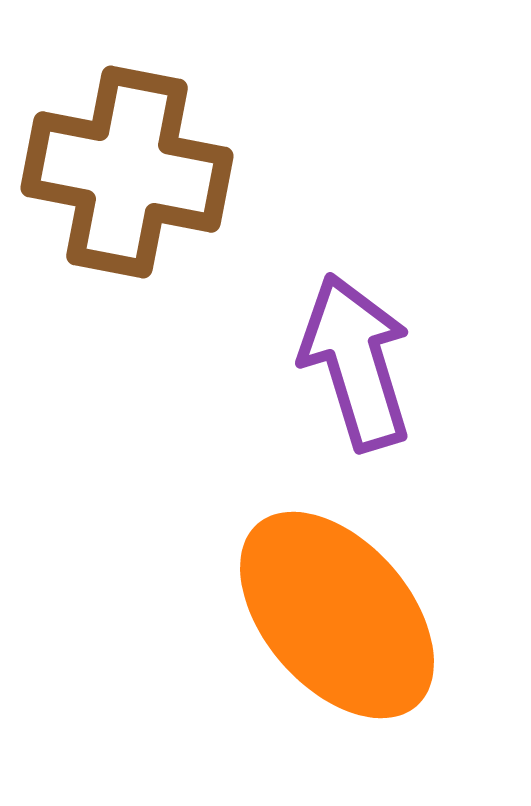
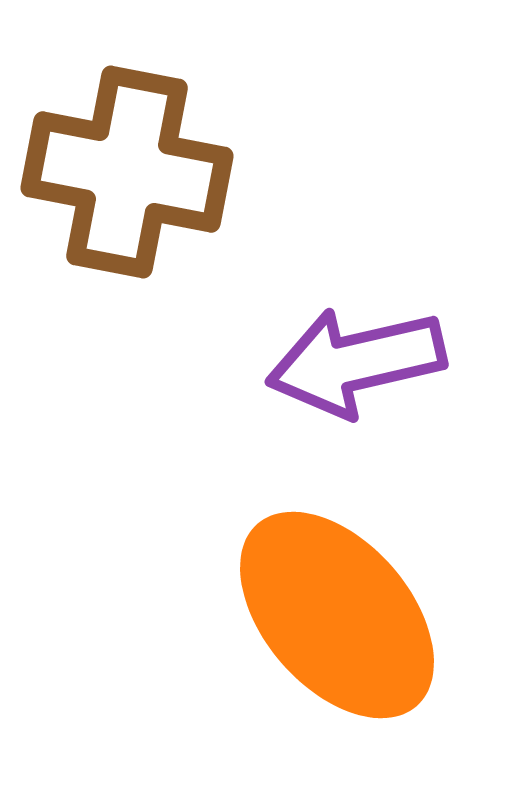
purple arrow: rotated 86 degrees counterclockwise
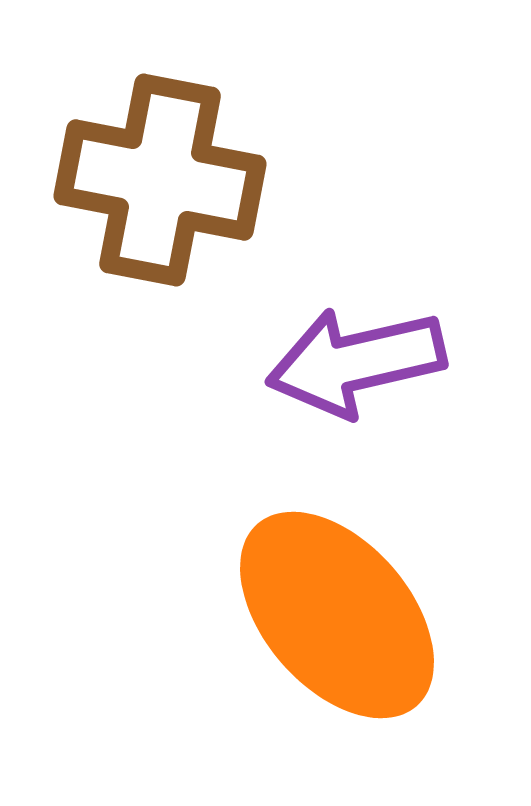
brown cross: moved 33 px right, 8 px down
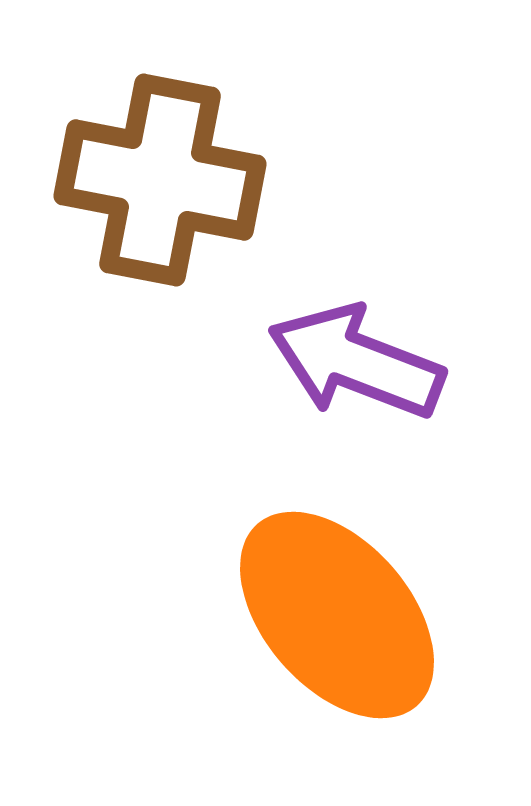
purple arrow: rotated 34 degrees clockwise
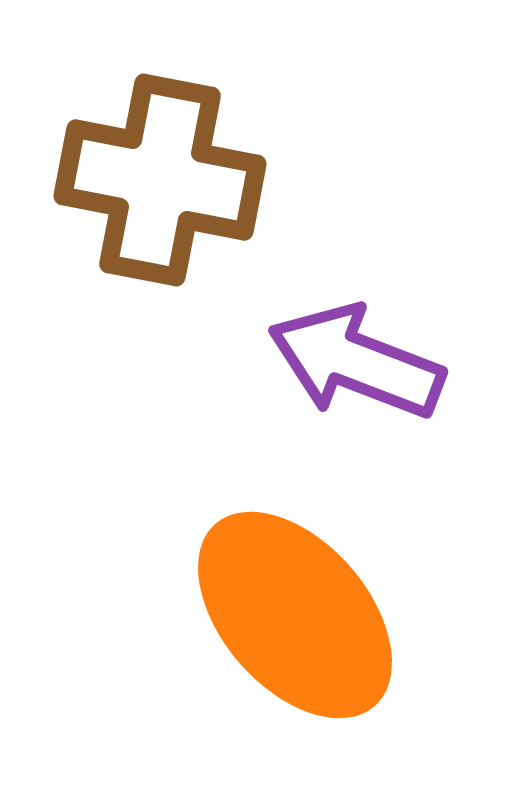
orange ellipse: moved 42 px left
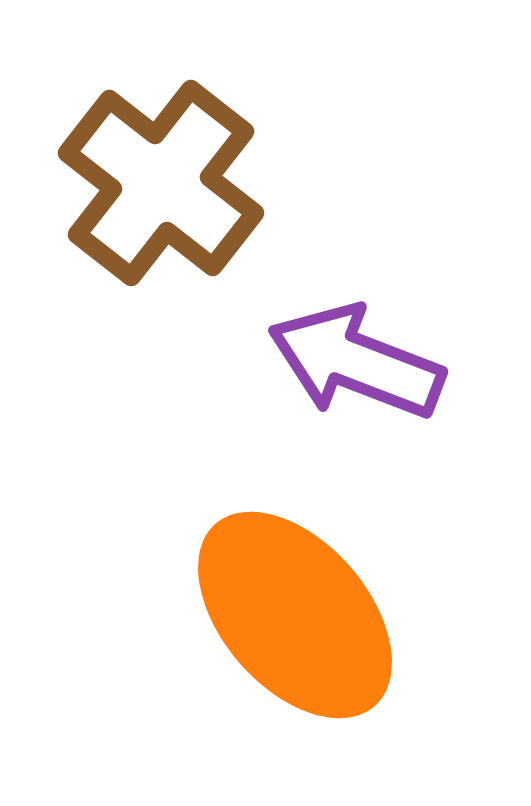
brown cross: moved 1 px right, 3 px down; rotated 27 degrees clockwise
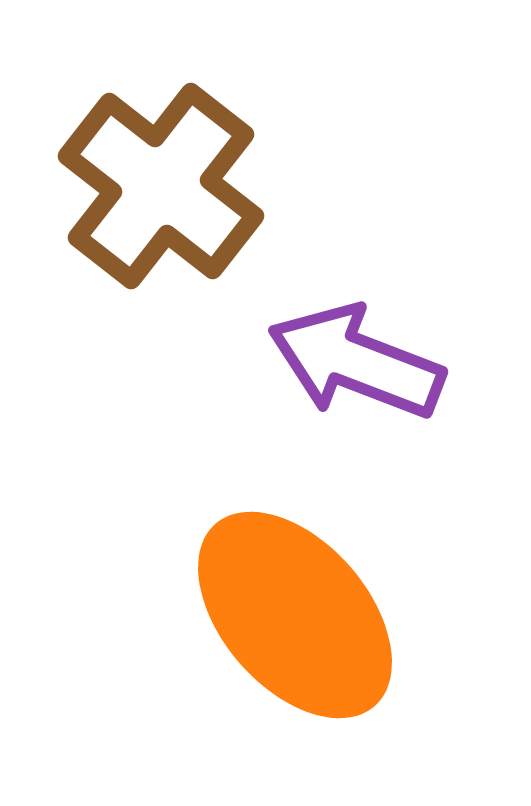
brown cross: moved 3 px down
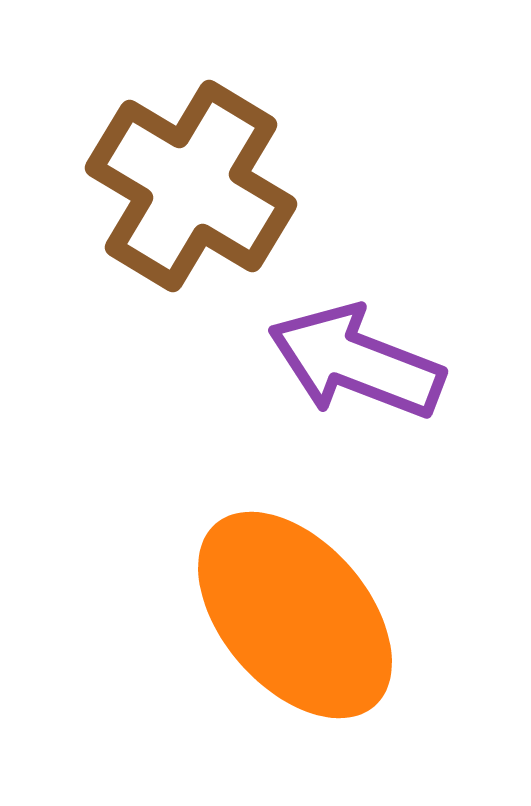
brown cross: moved 30 px right; rotated 7 degrees counterclockwise
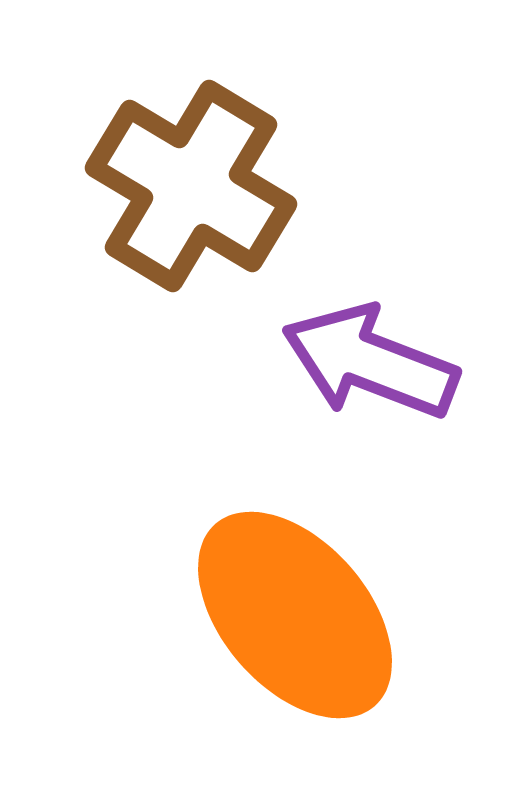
purple arrow: moved 14 px right
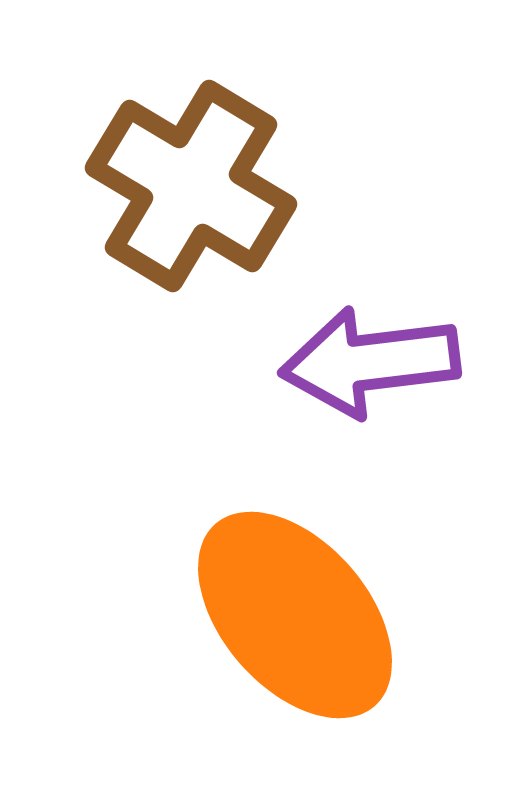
purple arrow: rotated 28 degrees counterclockwise
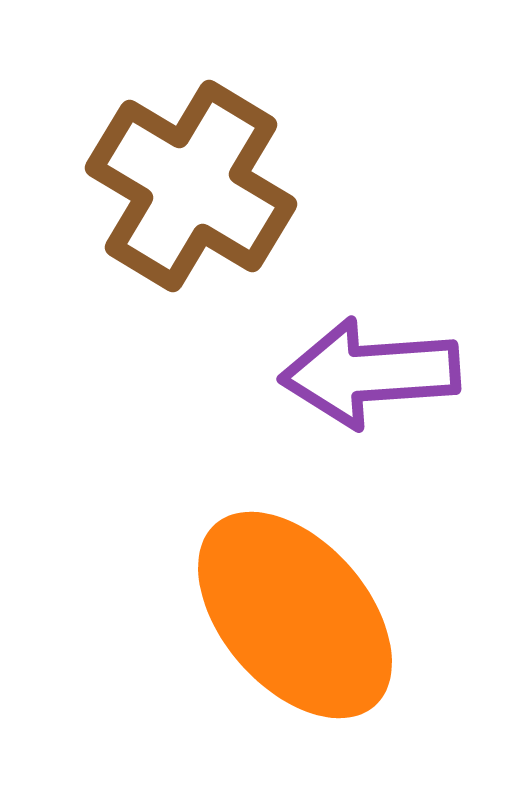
purple arrow: moved 11 px down; rotated 3 degrees clockwise
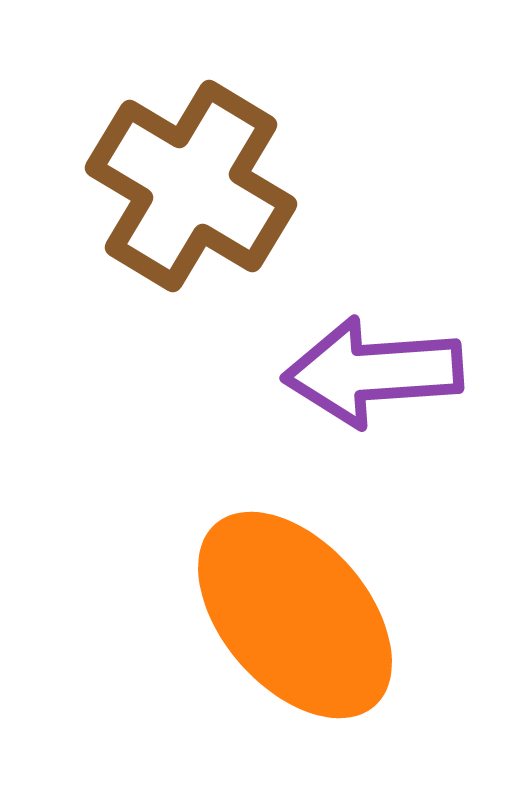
purple arrow: moved 3 px right, 1 px up
